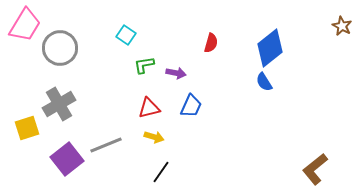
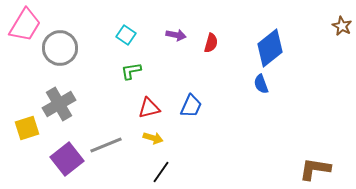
green L-shape: moved 13 px left, 6 px down
purple arrow: moved 38 px up
blue semicircle: moved 3 px left, 2 px down; rotated 12 degrees clockwise
yellow arrow: moved 1 px left, 1 px down
brown L-shape: rotated 48 degrees clockwise
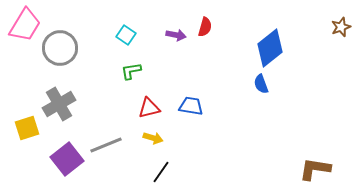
brown star: moved 1 px left, 1 px down; rotated 24 degrees clockwise
red semicircle: moved 6 px left, 16 px up
blue trapezoid: rotated 105 degrees counterclockwise
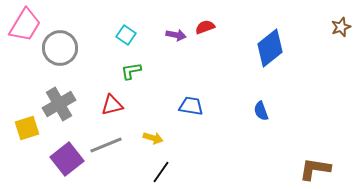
red semicircle: rotated 126 degrees counterclockwise
blue semicircle: moved 27 px down
red triangle: moved 37 px left, 3 px up
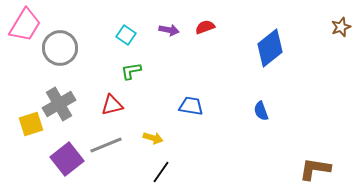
purple arrow: moved 7 px left, 5 px up
yellow square: moved 4 px right, 4 px up
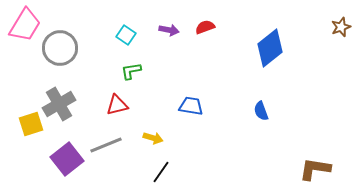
red triangle: moved 5 px right
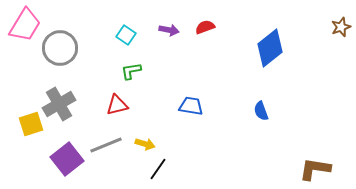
yellow arrow: moved 8 px left, 6 px down
black line: moved 3 px left, 3 px up
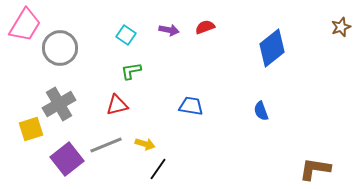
blue diamond: moved 2 px right
yellow square: moved 5 px down
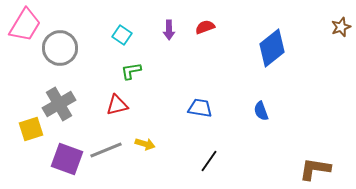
purple arrow: rotated 78 degrees clockwise
cyan square: moved 4 px left
blue trapezoid: moved 9 px right, 2 px down
gray line: moved 5 px down
purple square: rotated 32 degrees counterclockwise
black line: moved 51 px right, 8 px up
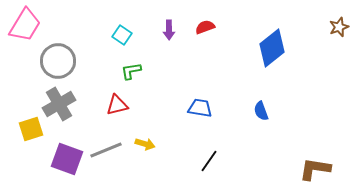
brown star: moved 2 px left
gray circle: moved 2 px left, 13 px down
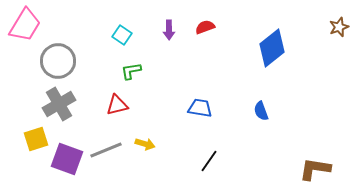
yellow square: moved 5 px right, 10 px down
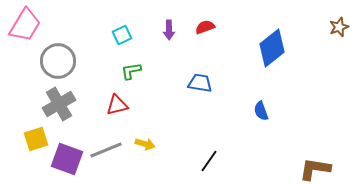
cyan square: rotated 30 degrees clockwise
blue trapezoid: moved 25 px up
